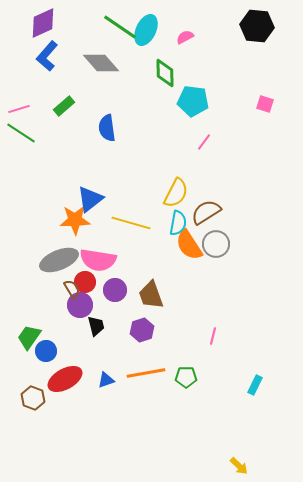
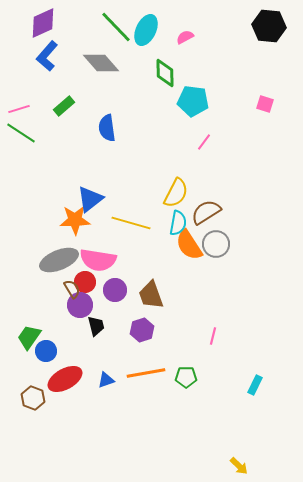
black hexagon at (257, 26): moved 12 px right
green line at (120, 27): moved 4 px left; rotated 12 degrees clockwise
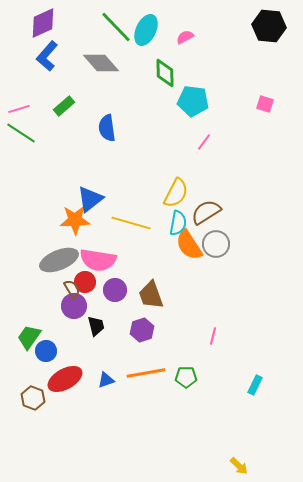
purple circle at (80, 305): moved 6 px left, 1 px down
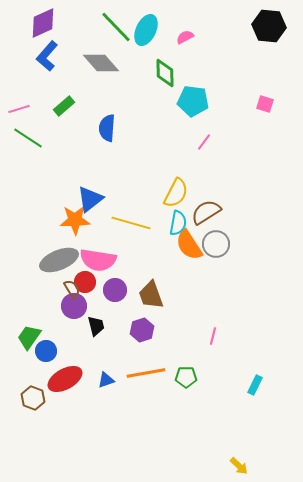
blue semicircle at (107, 128): rotated 12 degrees clockwise
green line at (21, 133): moved 7 px right, 5 px down
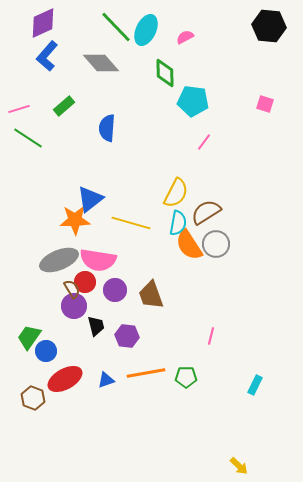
purple hexagon at (142, 330): moved 15 px left, 6 px down; rotated 25 degrees clockwise
pink line at (213, 336): moved 2 px left
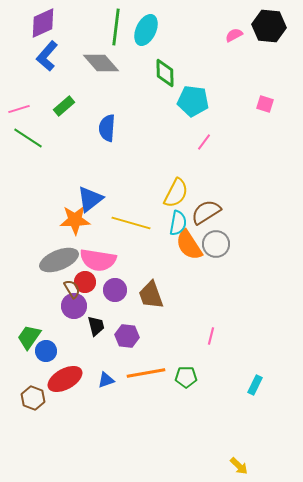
green line at (116, 27): rotated 51 degrees clockwise
pink semicircle at (185, 37): moved 49 px right, 2 px up
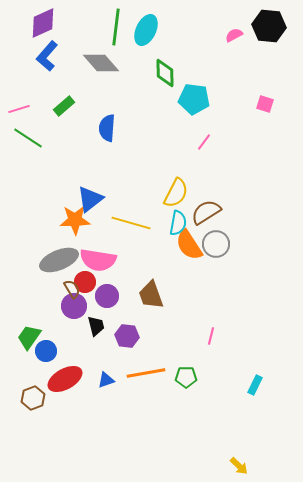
cyan pentagon at (193, 101): moved 1 px right, 2 px up
purple circle at (115, 290): moved 8 px left, 6 px down
brown hexagon at (33, 398): rotated 20 degrees clockwise
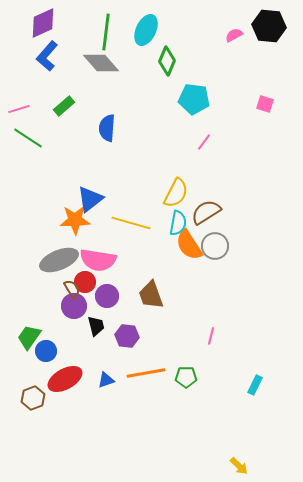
green line at (116, 27): moved 10 px left, 5 px down
green diamond at (165, 73): moved 2 px right, 12 px up; rotated 24 degrees clockwise
gray circle at (216, 244): moved 1 px left, 2 px down
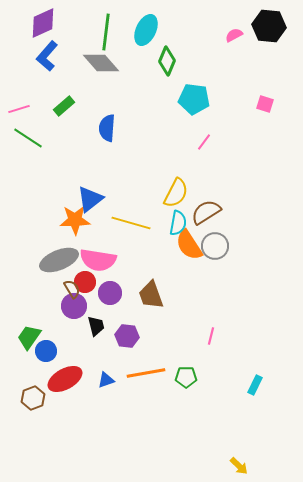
purple circle at (107, 296): moved 3 px right, 3 px up
